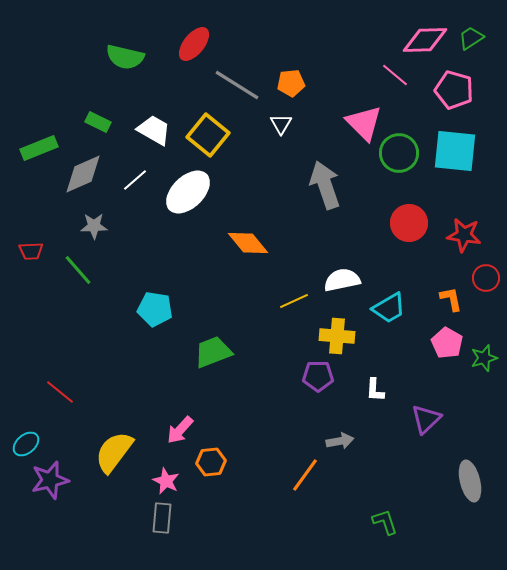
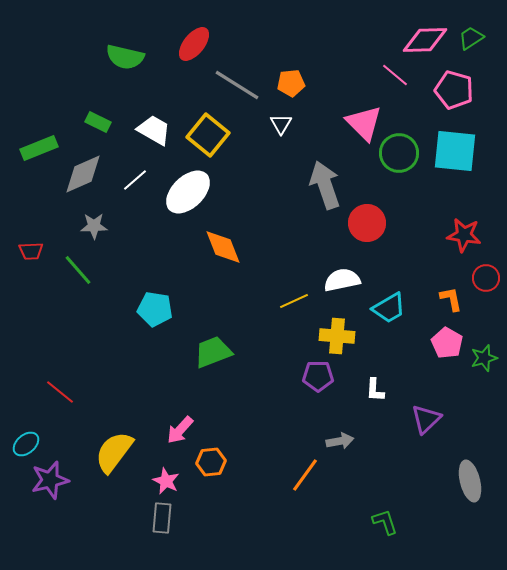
red circle at (409, 223): moved 42 px left
orange diamond at (248, 243): moved 25 px left, 4 px down; rotated 18 degrees clockwise
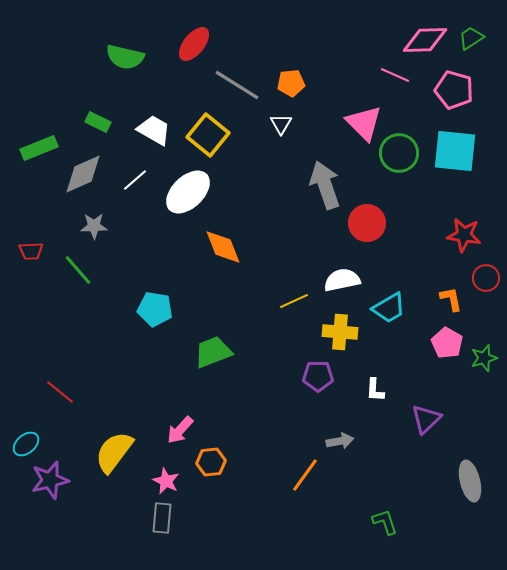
pink line at (395, 75): rotated 16 degrees counterclockwise
yellow cross at (337, 336): moved 3 px right, 4 px up
